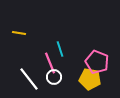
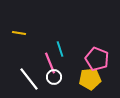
pink pentagon: moved 3 px up
yellow pentagon: rotated 15 degrees counterclockwise
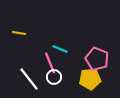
cyan line: rotated 49 degrees counterclockwise
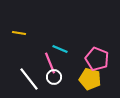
yellow pentagon: rotated 20 degrees clockwise
